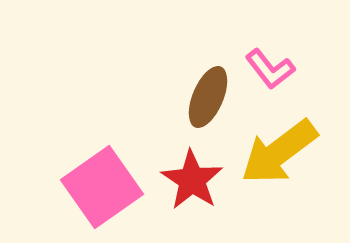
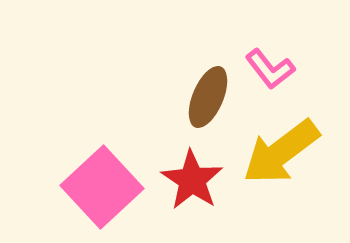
yellow arrow: moved 2 px right
pink square: rotated 8 degrees counterclockwise
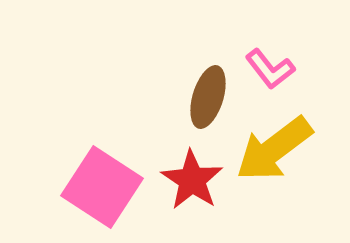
brown ellipse: rotated 6 degrees counterclockwise
yellow arrow: moved 7 px left, 3 px up
pink square: rotated 14 degrees counterclockwise
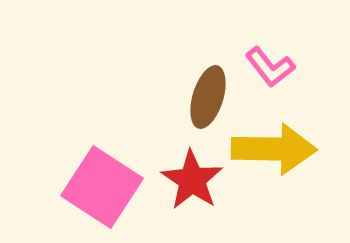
pink L-shape: moved 2 px up
yellow arrow: rotated 142 degrees counterclockwise
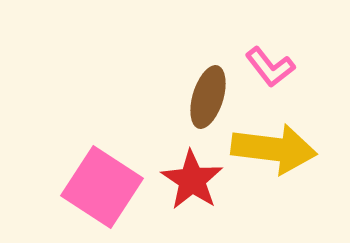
yellow arrow: rotated 6 degrees clockwise
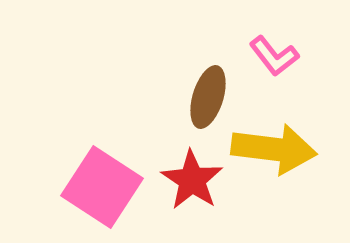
pink L-shape: moved 4 px right, 11 px up
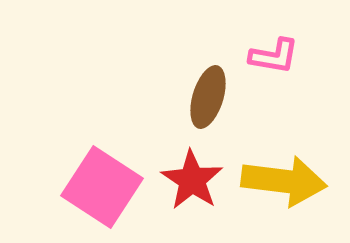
pink L-shape: rotated 42 degrees counterclockwise
yellow arrow: moved 10 px right, 32 px down
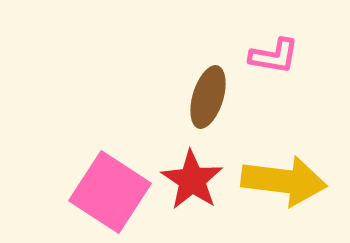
pink square: moved 8 px right, 5 px down
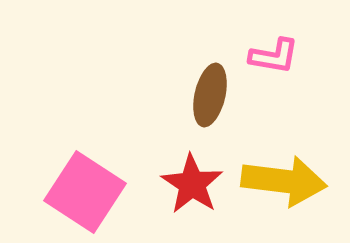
brown ellipse: moved 2 px right, 2 px up; rotated 4 degrees counterclockwise
red star: moved 4 px down
pink square: moved 25 px left
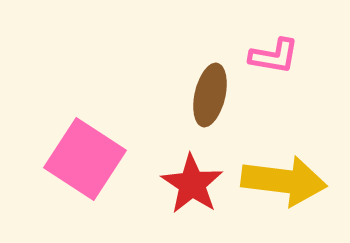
pink square: moved 33 px up
